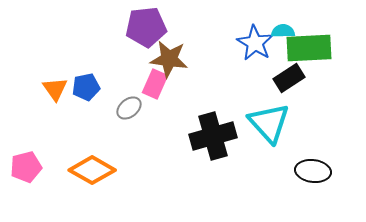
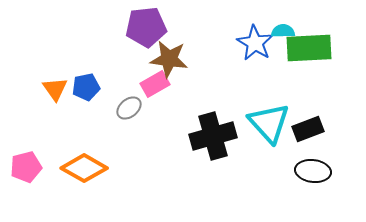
black rectangle: moved 19 px right, 51 px down; rotated 12 degrees clockwise
pink rectangle: rotated 36 degrees clockwise
orange diamond: moved 8 px left, 2 px up
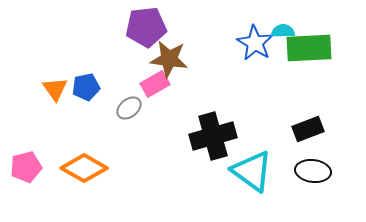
cyan triangle: moved 17 px left, 48 px down; rotated 12 degrees counterclockwise
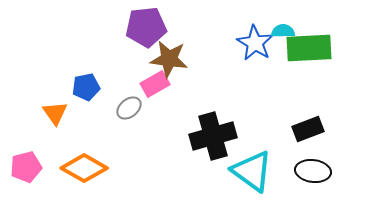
orange triangle: moved 24 px down
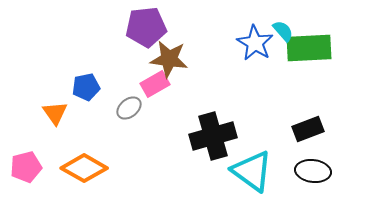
cyan semicircle: rotated 50 degrees clockwise
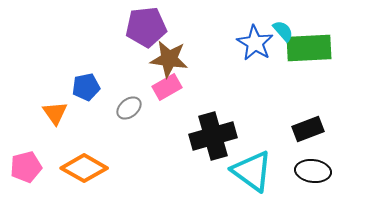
pink rectangle: moved 12 px right, 3 px down
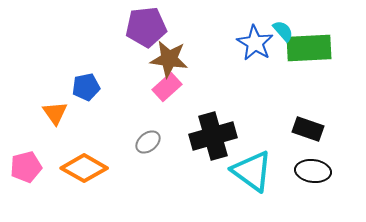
pink rectangle: rotated 12 degrees counterclockwise
gray ellipse: moved 19 px right, 34 px down
black rectangle: rotated 40 degrees clockwise
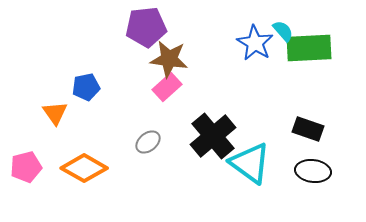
black cross: rotated 24 degrees counterclockwise
cyan triangle: moved 2 px left, 8 px up
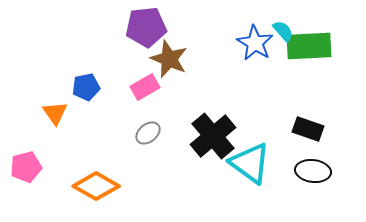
green rectangle: moved 2 px up
brown star: rotated 15 degrees clockwise
pink rectangle: moved 22 px left; rotated 12 degrees clockwise
gray ellipse: moved 9 px up
orange diamond: moved 12 px right, 18 px down
